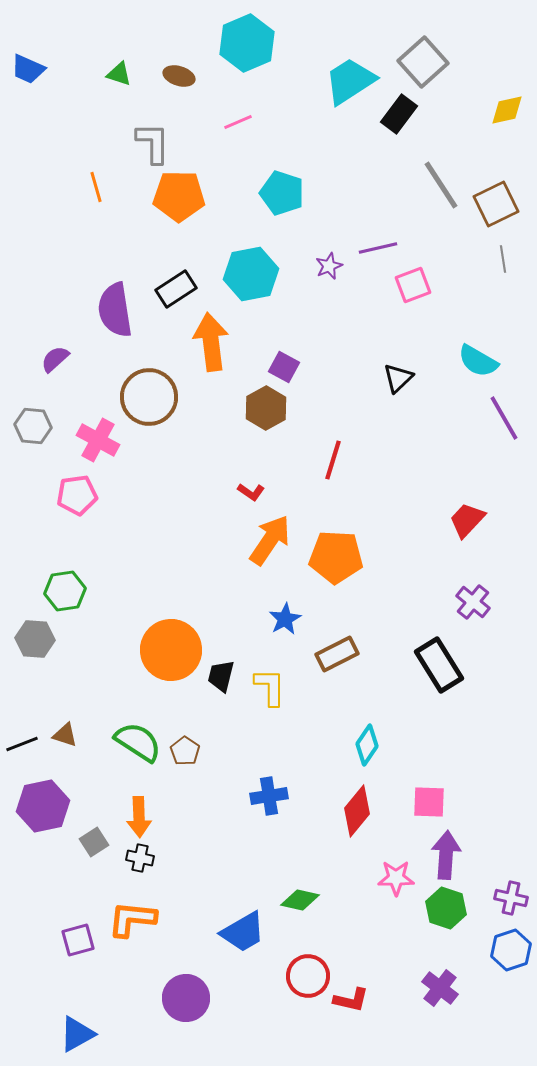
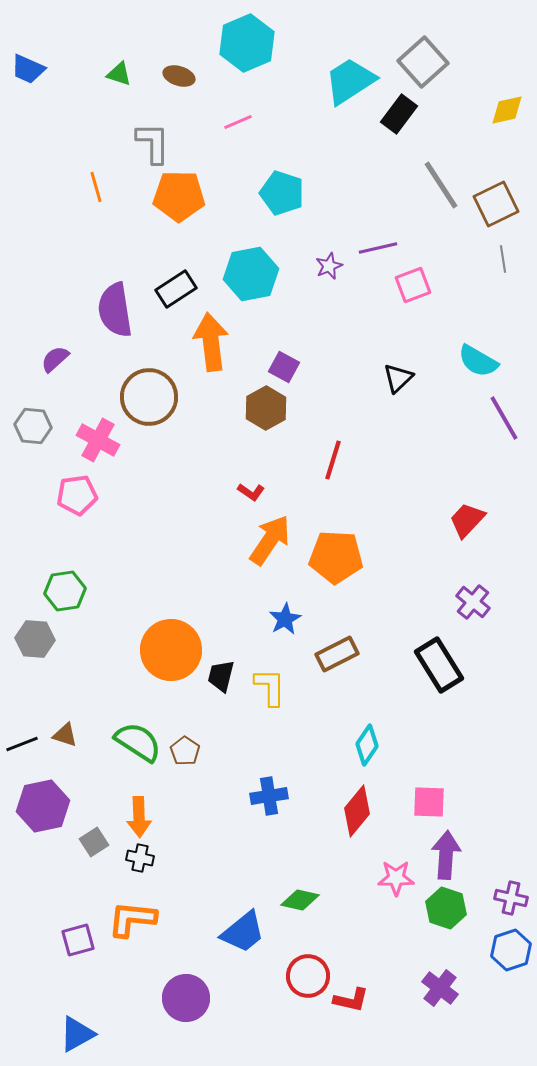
blue trapezoid at (243, 932): rotated 9 degrees counterclockwise
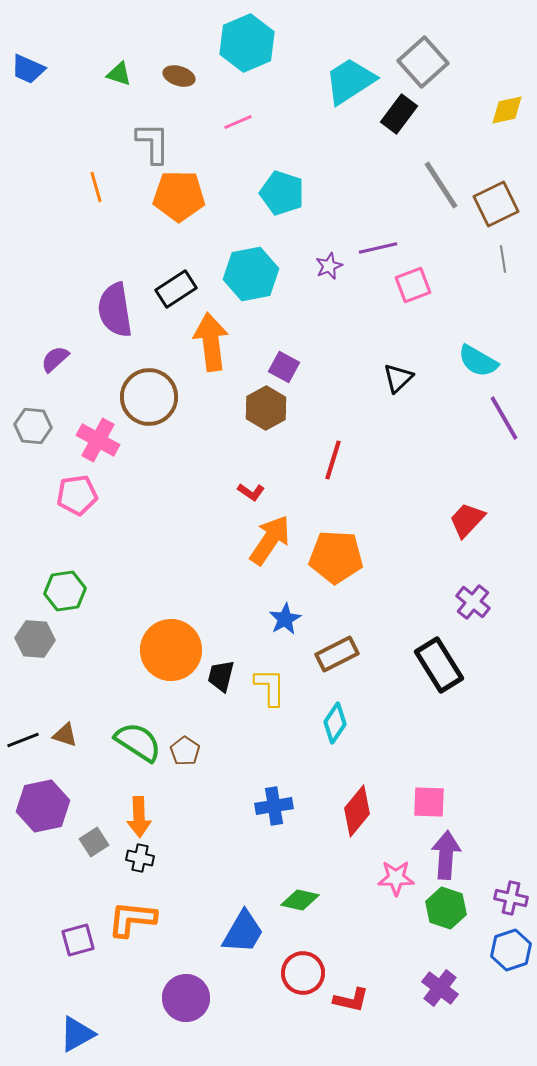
black line at (22, 744): moved 1 px right, 4 px up
cyan diamond at (367, 745): moved 32 px left, 22 px up
blue cross at (269, 796): moved 5 px right, 10 px down
blue trapezoid at (243, 932): rotated 21 degrees counterclockwise
red circle at (308, 976): moved 5 px left, 3 px up
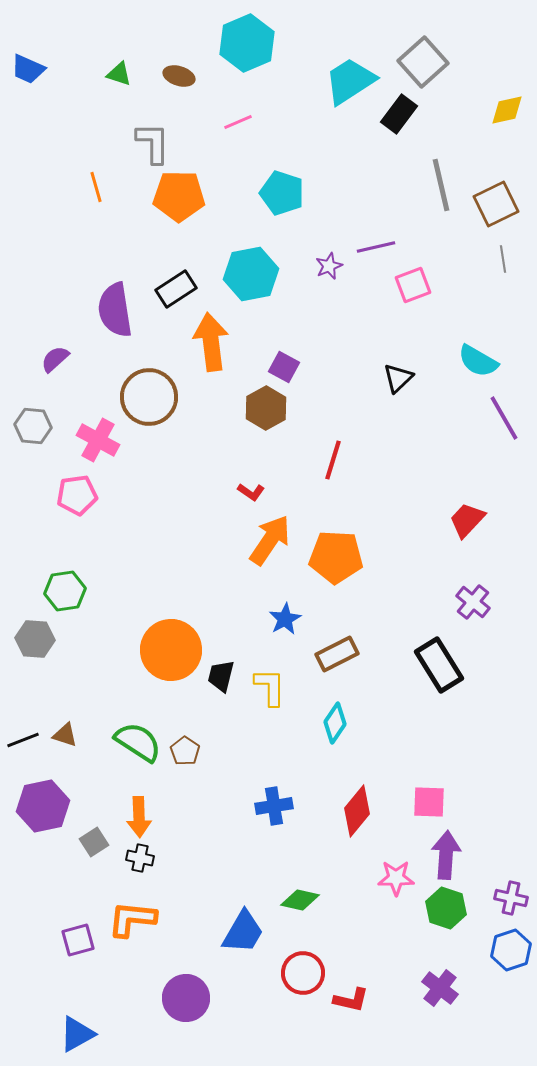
gray line at (441, 185): rotated 20 degrees clockwise
purple line at (378, 248): moved 2 px left, 1 px up
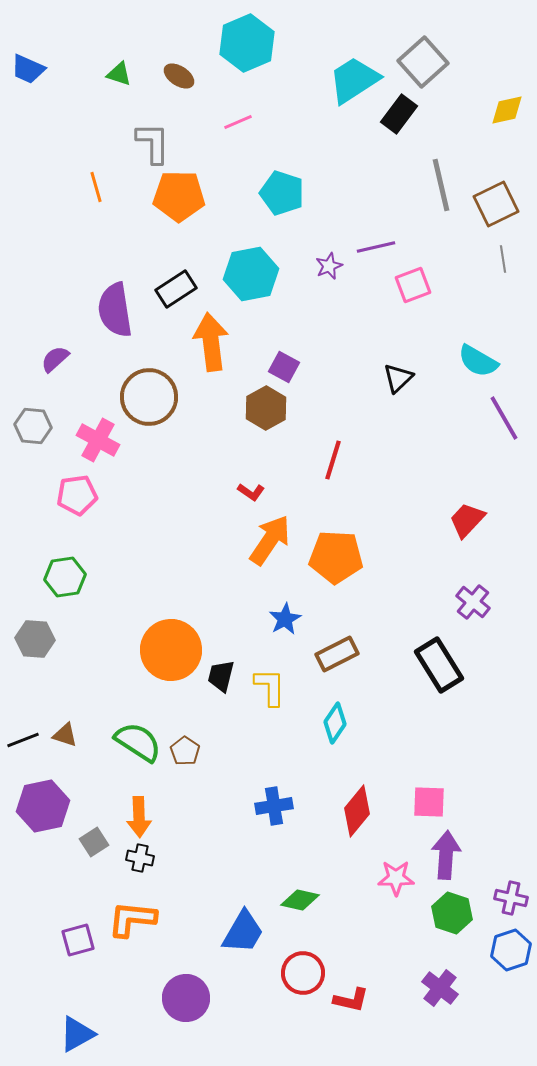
brown ellipse at (179, 76): rotated 16 degrees clockwise
cyan trapezoid at (350, 81): moved 4 px right, 1 px up
green hexagon at (65, 591): moved 14 px up
green hexagon at (446, 908): moved 6 px right, 5 px down
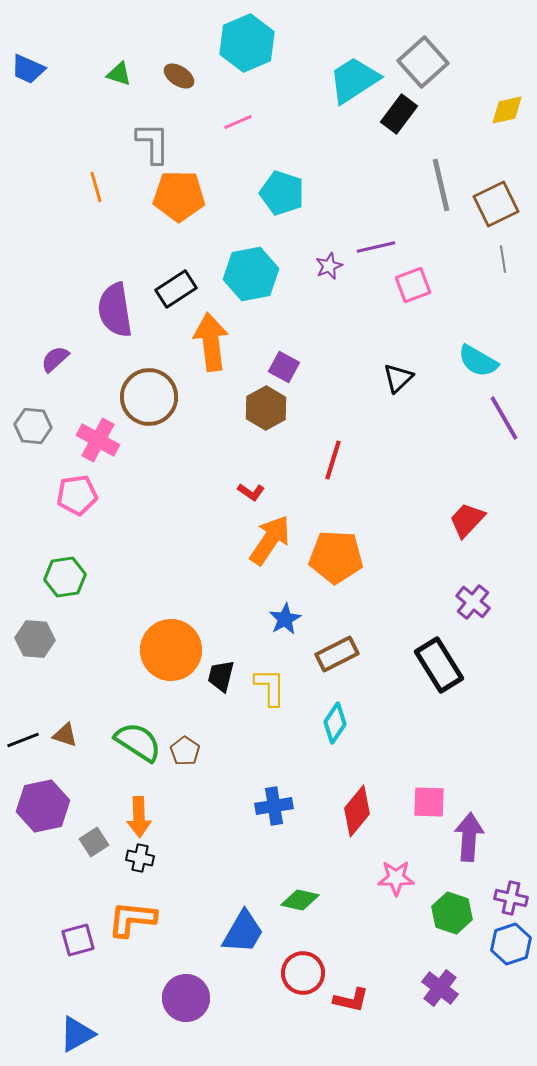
purple arrow at (446, 855): moved 23 px right, 18 px up
blue hexagon at (511, 950): moved 6 px up
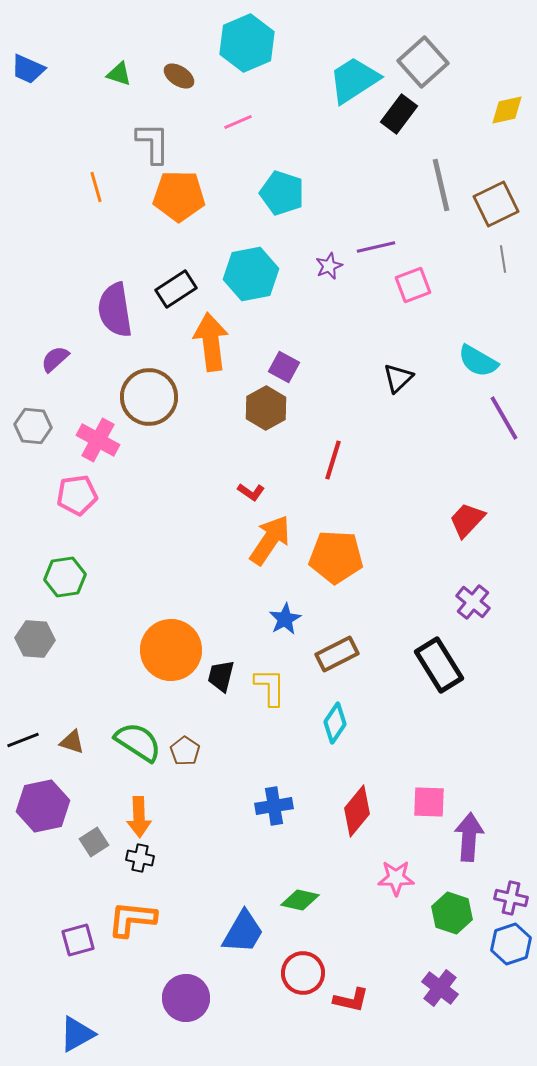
brown triangle at (65, 735): moved 7 px right, 7 px down
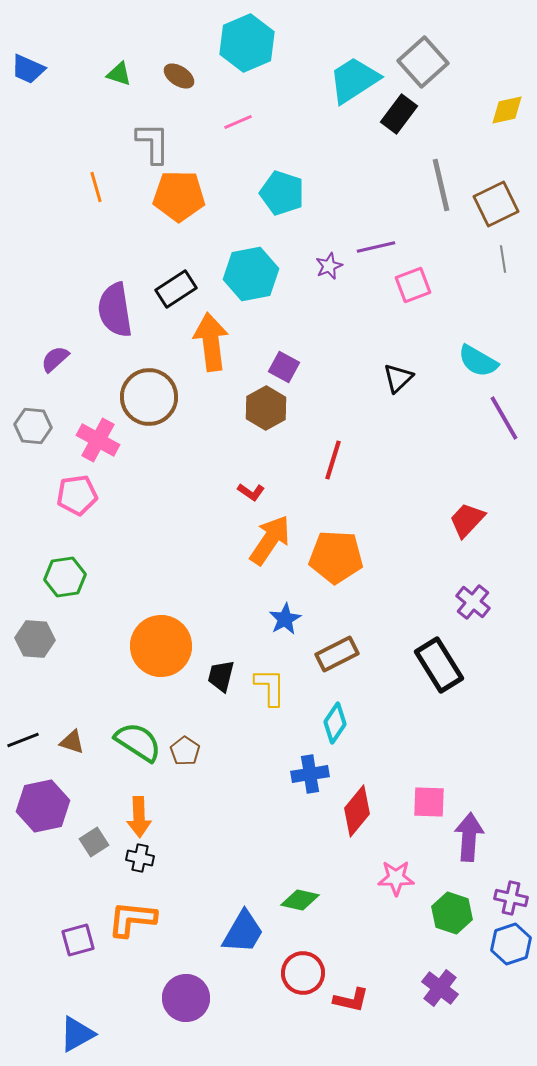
orange circle at (171, 650): moved 10 px left, 4 px up
blue cross at (274, 806): moved 36 px right, 32 px up
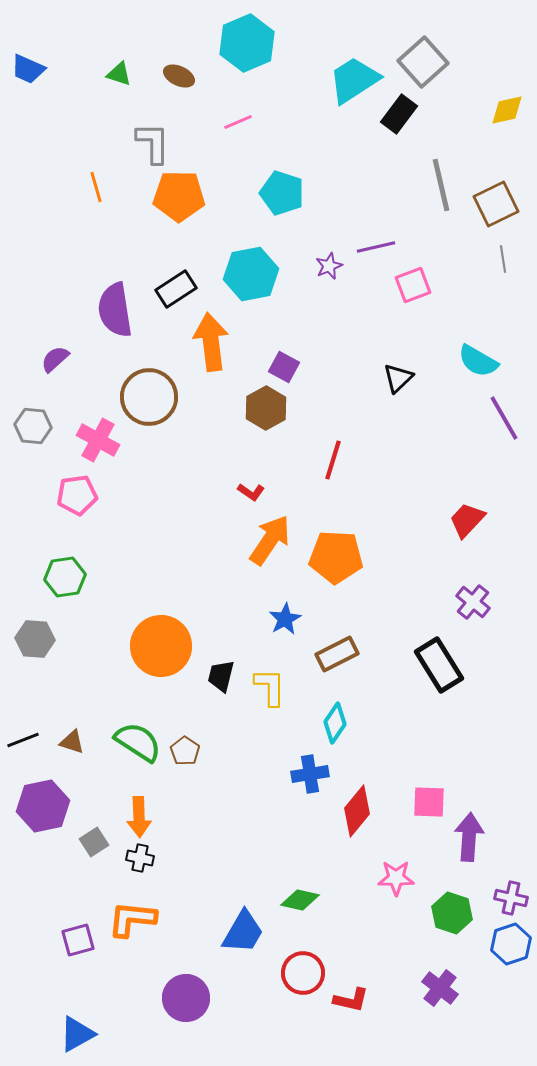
brown ellipse at (179, 76): rotated 8 degrees counterclockwise
